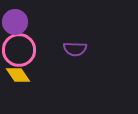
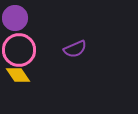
purple circle: moved 4 px up
purple semicircle: rotated 25 degrees counterclockwise
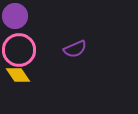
purple circle: moved 2 px up
